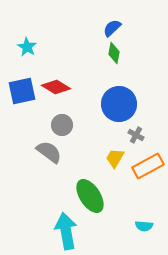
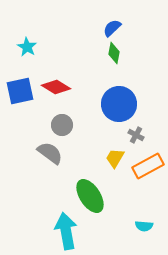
blue square: moved 2 px left
gray semicircle: moved 1 px right, 1 px down
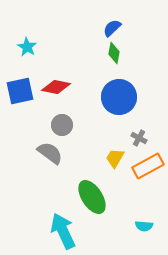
red diamond: rotated 20 degrees counterclockwise
blue circle: moved 7 px up
gray cross: moved 3 px right, 3 px down
green ellipse: moved 2 px right, 1 px down
cyan arrow: moved 3 px left; rotated 15 degrees counterclockwise
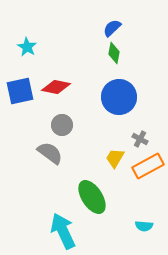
gray cross: moved 1 px right, 1 px down
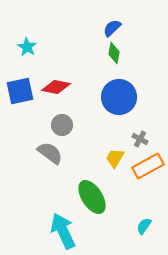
cyan semicircle: rotated 120 degrees clockwise
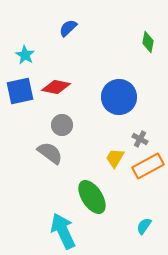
blue semicircle: moved 44 px left
cyan star: moved 2 px left, 8 px down
green diamond: moved 34 px right, 11 px up
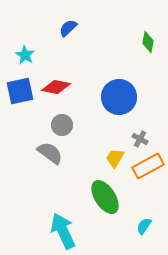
green ellipse: moved 13 px right
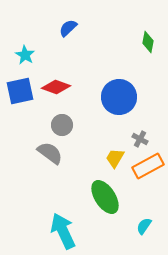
red diamond: rotated 8 degrees clockwise
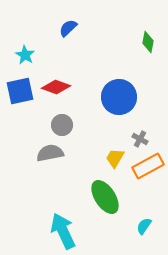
gray semicircle: rotated 48 degrees counterclockwise
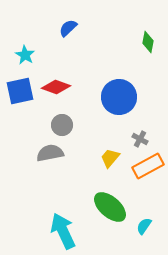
yellow trapezoid: moved 5 px left; rotated 10 degrees clockwise
green ellipse: moved 5 px right, 10 px down; rotated 16 degrees counterclockwise
